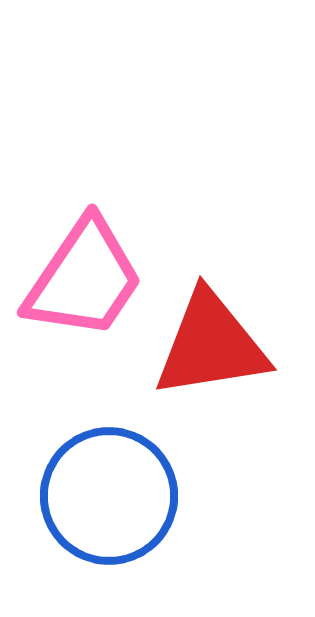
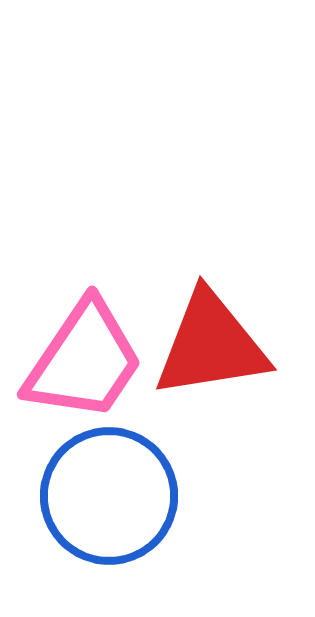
pink trapezoid: moved 82 px down
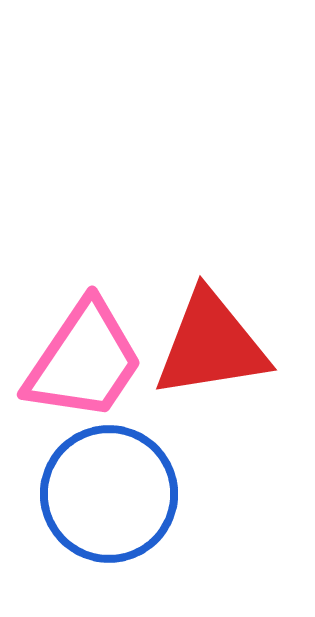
blue circle: moved 2 px up
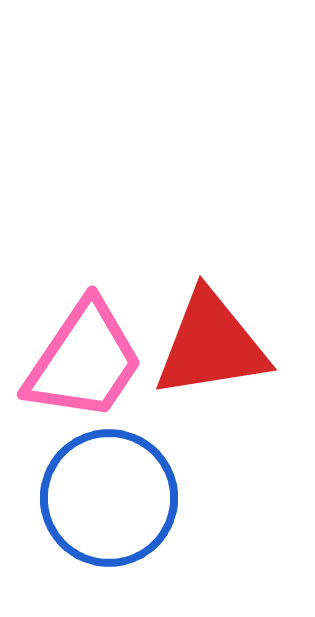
blue circle: moved 4 px down
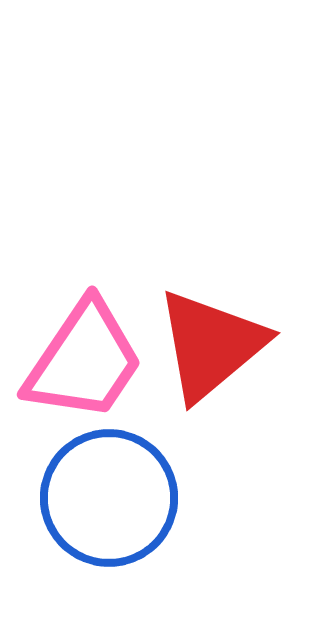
red triangle: rotated 31 degrees counterclockwise
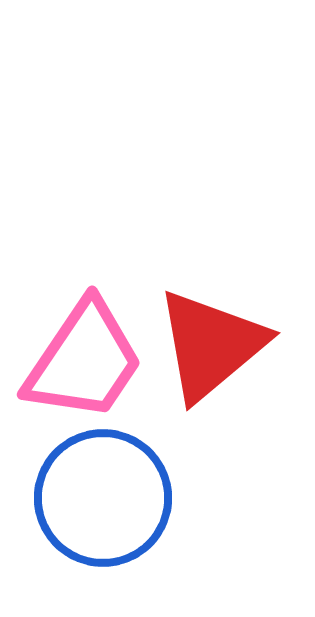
blue circle: moved 6 px left
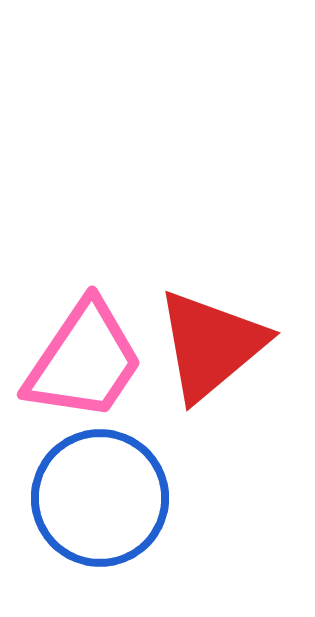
blue circle: moved 3 px left
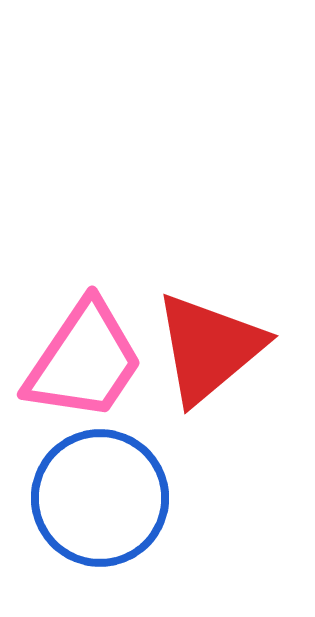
red triangle: moved 2 px left, 3 px down
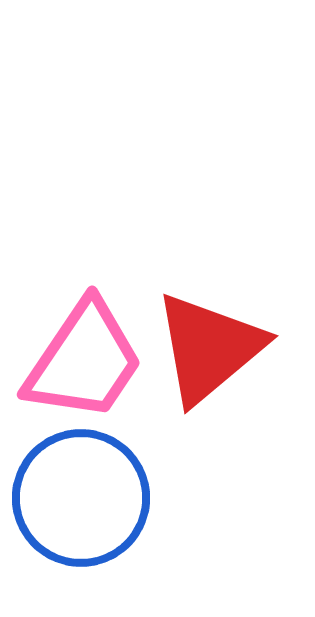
blue circle: moved 19 px left
